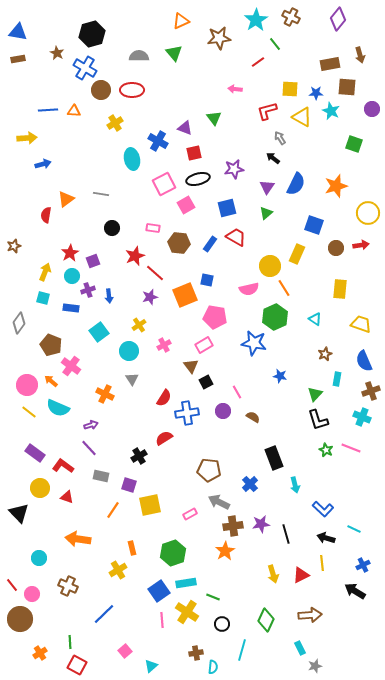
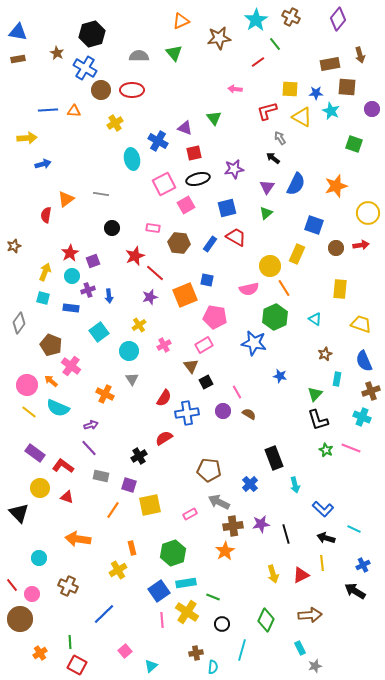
brown semicircle at (253, 417): moved 4 px left, 3 px up
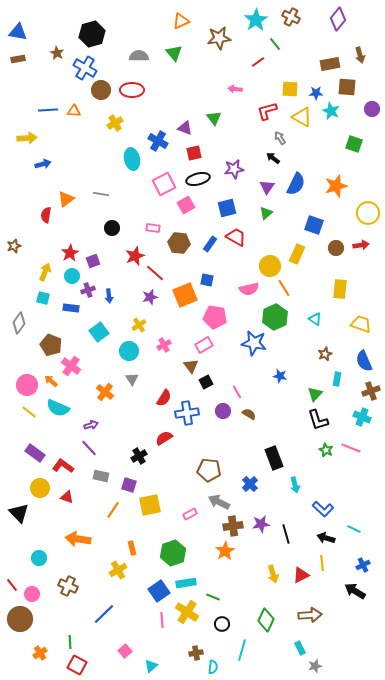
orange cross at (105, 394): moved 2 px up; rotated 12 degrees clockwise
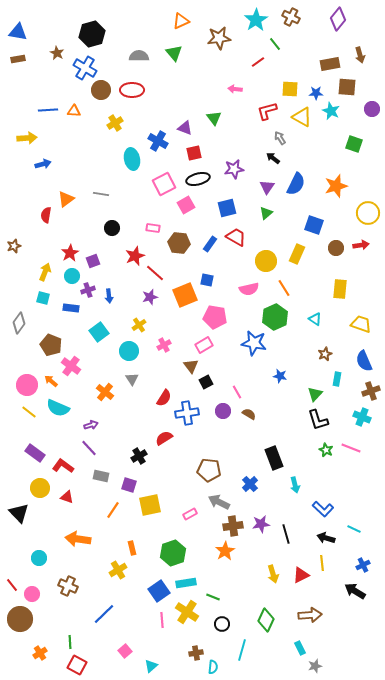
yellow circle at (270, 266): moved 4 px left, 5 px up
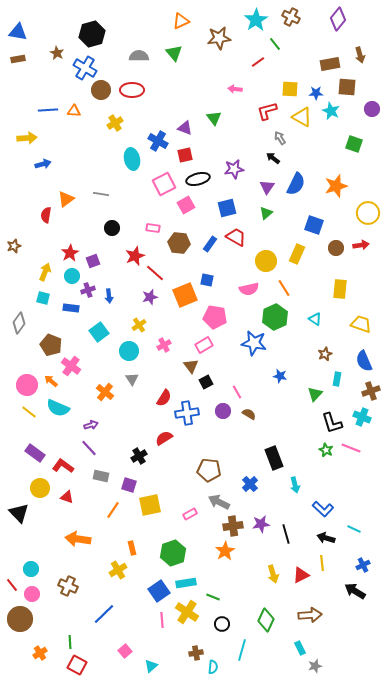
red square at (194, 153): moved 9 px left, 2 px down
black L-shape at (318, 420): moved 14 px right, 3 px down
cyan circle at (39, 558): moved 8 px left, 11 px down
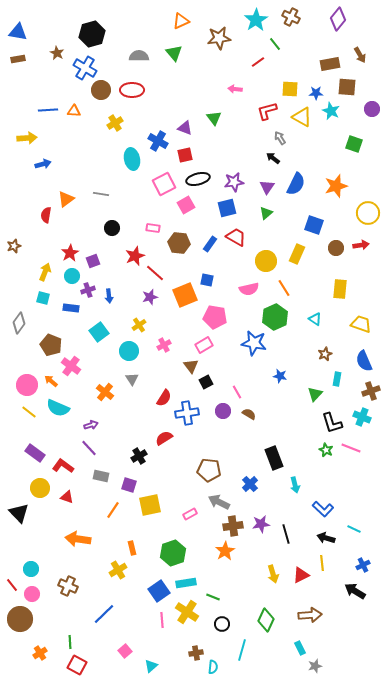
brown arrow at (360, 55): rotated 14 degrees counterclockwise
purple star at (234, 169): moved 13 px down
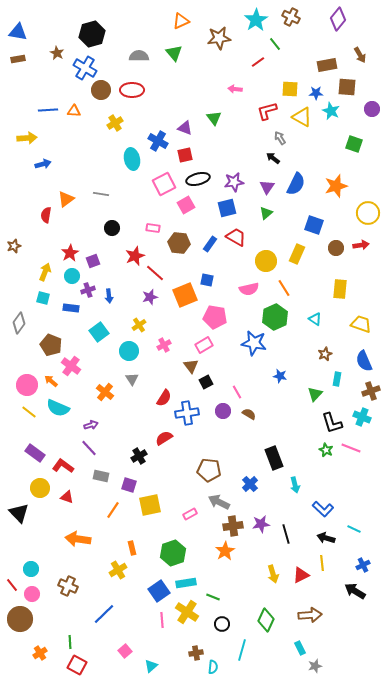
brown rectangle at (330, 64): moved 3 px left, 1 px down
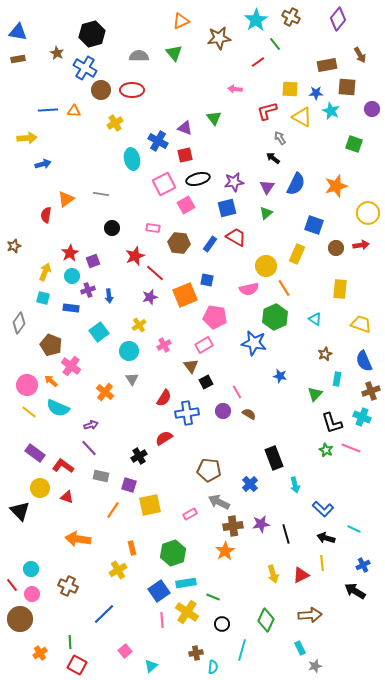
yellow circle at (266, 261): moved 5 px down
black triangle at (19, 513): moved 1 px right, 2 px up
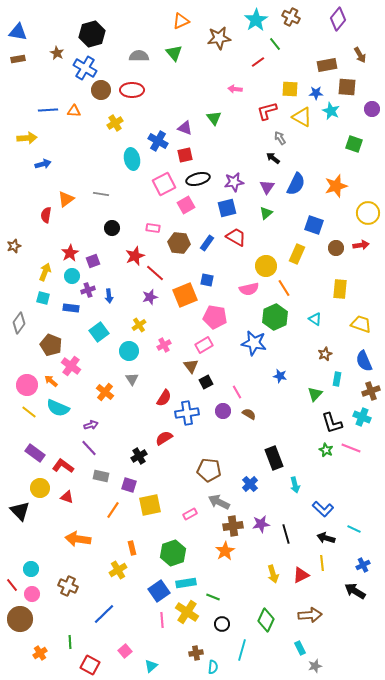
blue rectangle at (210, 244): moved 3 px left, 1 px up
red square at (77, 665): moved 13 px right
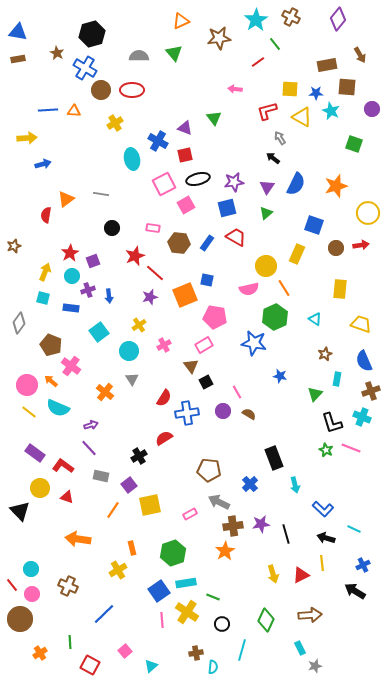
purple square at (129, 485): rotated 35 degrees clockwise
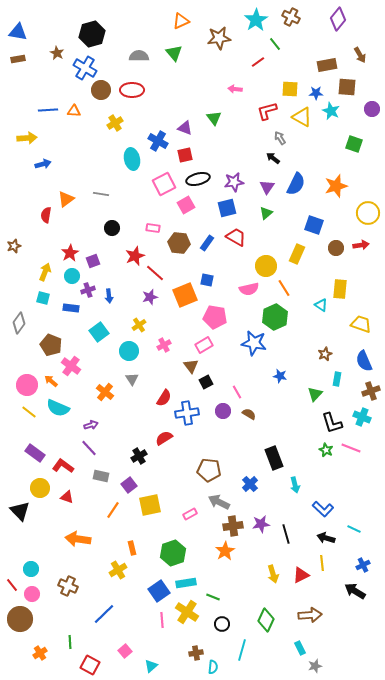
cyan triangle at (315, 319): moved 6 px right, 14 px up
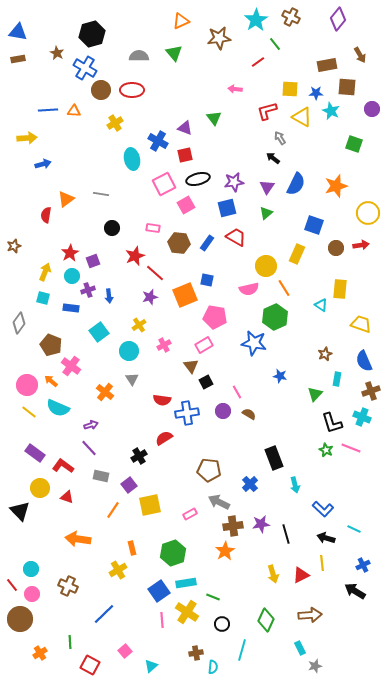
red semicircle at (164, 398): moved 2 px left, 2 px down; rotated 66 degrees clockwise
